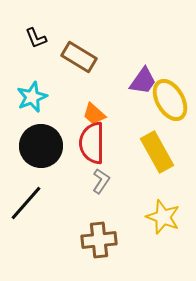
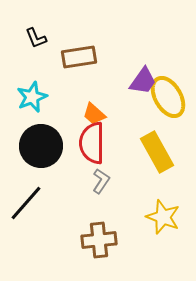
brown rectangle: rotated 40 degrees counterclockwise
yellow ellipse: moved 2 px left, 3 px up
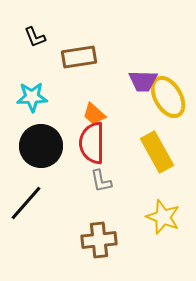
black L-shape: moved 1 px left, 1 px up
purple trapezoid: rotated 56 degrees clockwise
cyan star: rotated 20 degrees clockwise
gray L-shape: rotated 135 degrees clockwise
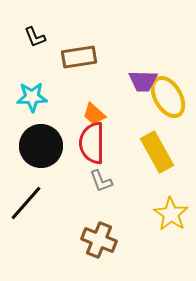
gray L-shape: rotated 10 degrees counterclockwise
yellow star: moved 8 px right, 3 px up; rotated 12 degrees clockwise
brown cross: rotated 28 degrees clockwise
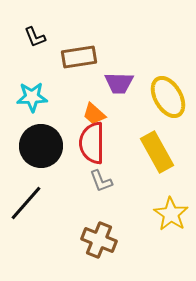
purple trapezoid: moved 24 px left, 2 px down
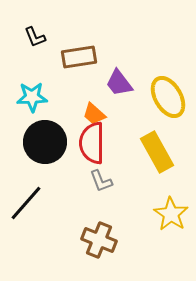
purple trapezoid: rotated 52 degrees clockwise
black circle: moved 4 px right, 4 px up
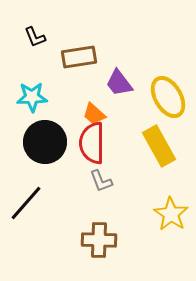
yellow rectangle: moved 2 px right, 6 px up
brown cross: rotated 20 degrees counterclockwise
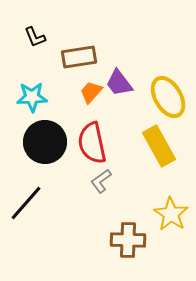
orange trapezoid: moved 3 px left, 22 px up; rotated 90 degrees clockwise
red semicircle: rotated 12 degrees counterclockwise
gray L-shape: rotated 75 degrees clockwise
brown cross: moved 29 px right
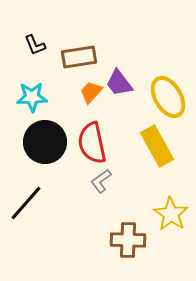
black L-shape: moved 8 px down
yellow rectangle: moved 2 px left
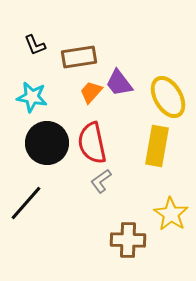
cyan star: rotated 12 degrees clockwise
black circle: moved 2 px right, 1 px down
yellow rectangle: rotated 39 degrees clockwise
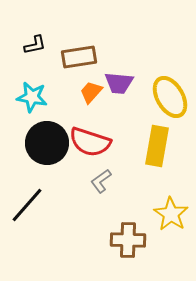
black L-shape: rotated 80 degrees counterclockwise
purple trapezoid: rotated 48 degrees counterclockwise
yellow ellipse: moved 2 px right
red semicircle: moved 2 px left, 1 px up; rotated 60 degrees counterclockwise
black line: moved 1 px right, 2 px down
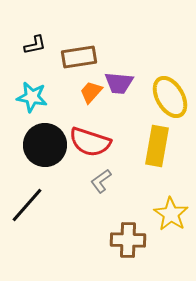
black circle: moved 2 px left, 2 px down
